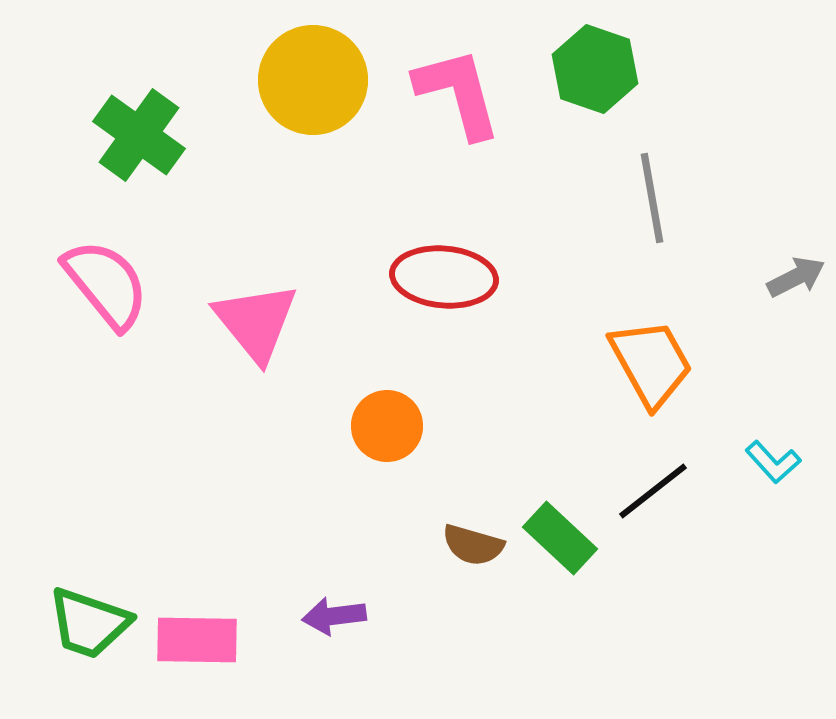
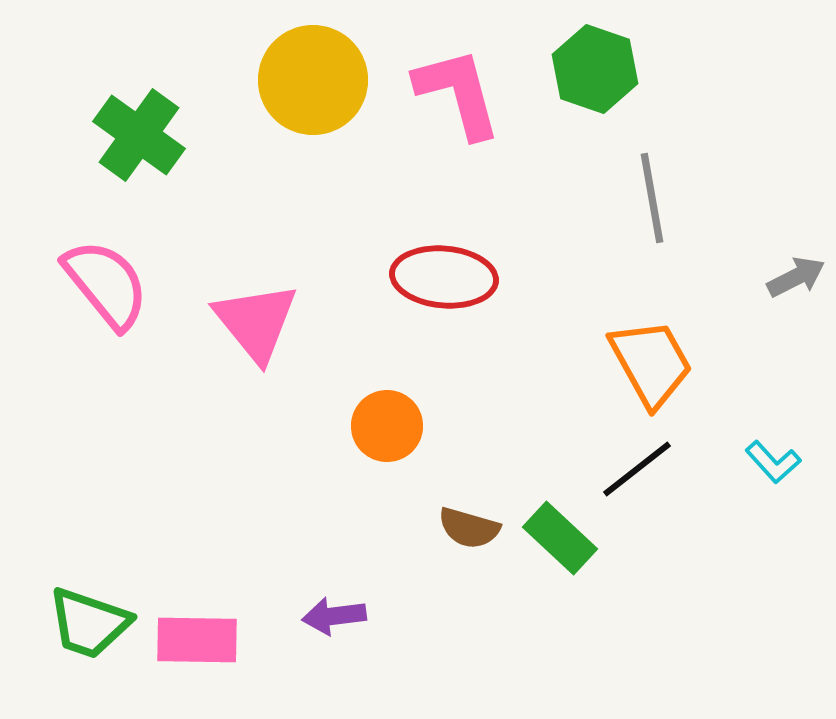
black line: moved 16 px left, 22 px up
brown semicircle: moved 4 px left, 17 px up
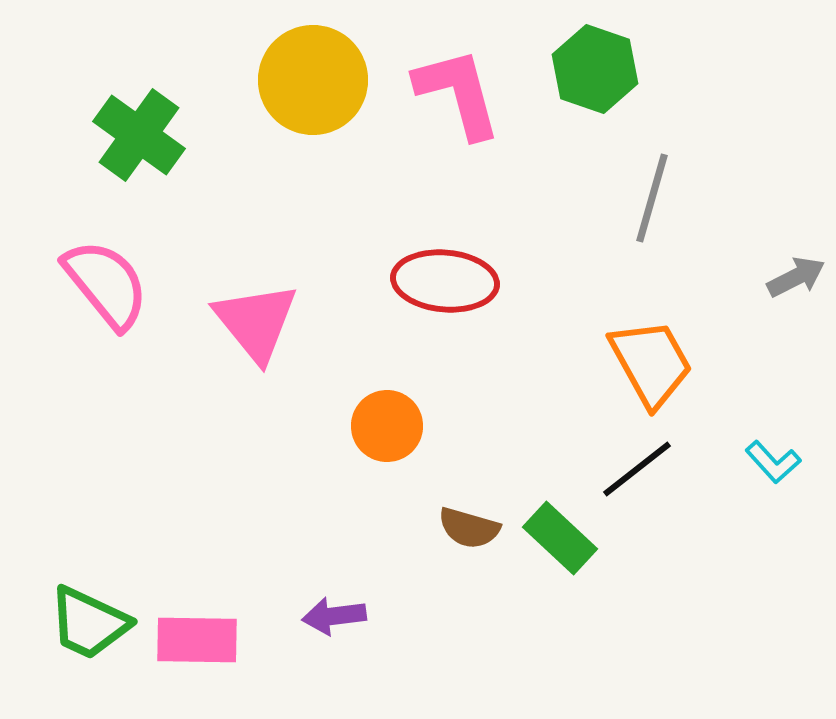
gray line: rotated 26 degrees clockwise
red ellipse: moved 1 px right, 4 px down
green trapezoid: rotated 6 degrees clockwise
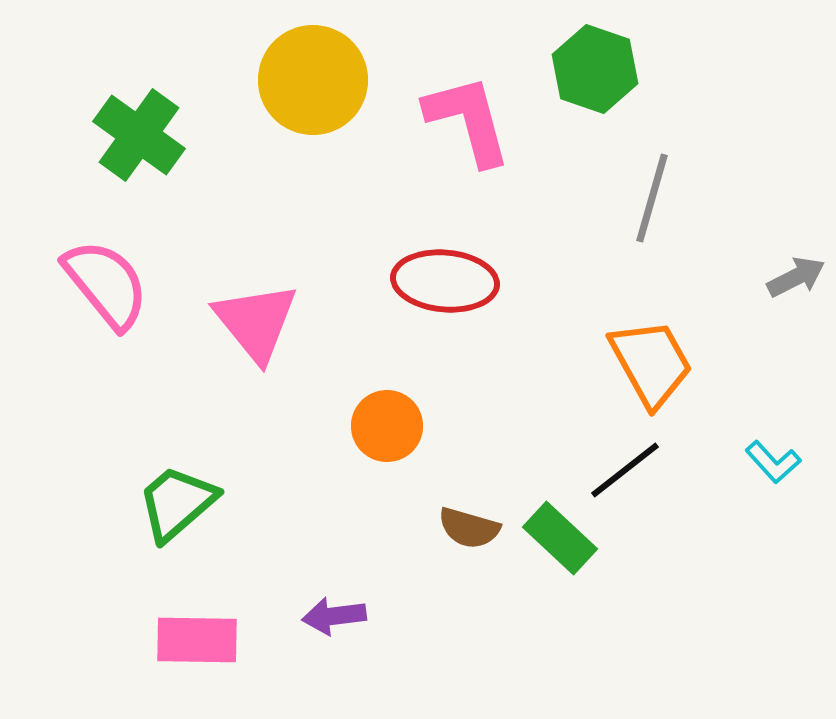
pink L-shape: moved 10 px right, 27 px down
black line: moved 12 px left, 1 px down
green trapezoid: moved 88 px right, 120 px up; rotated 114 degrees clockwise
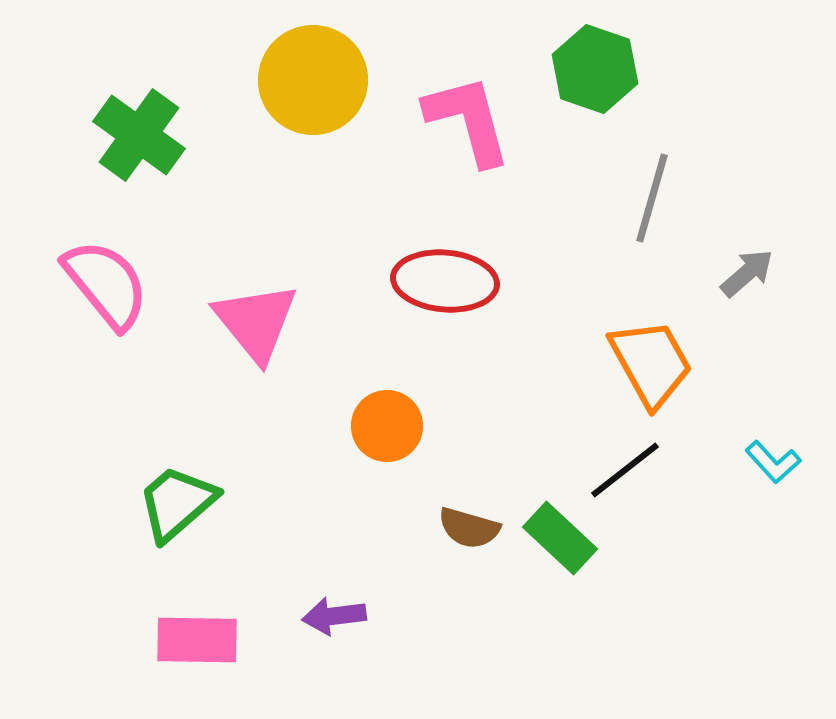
gray arrow: moved 49 px left, 4 px up; rotated 14 degrees counterclockwise
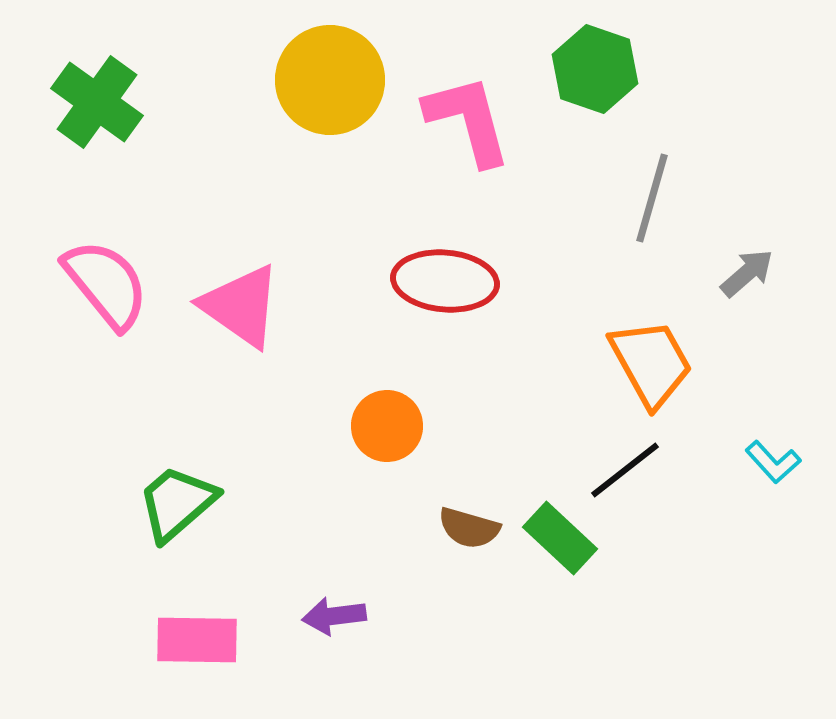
yellow circle: moved 17 px right
green cross: moved 42 px left, 33 px up
pink triangle: moved 15 px left, 16 px up; rotated 16 degrees counterclockwise
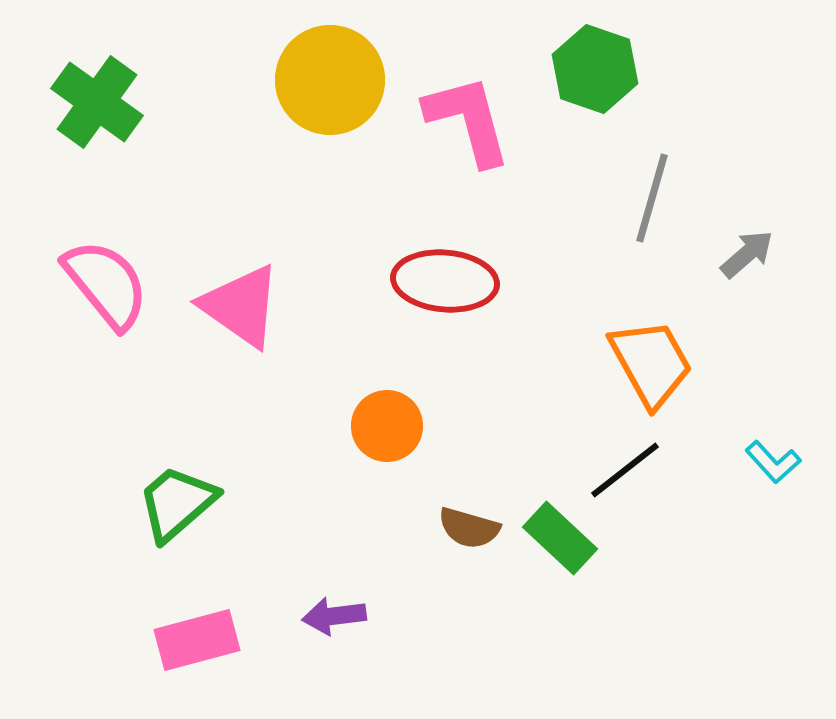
gray arrow: moved 19 px up
pink rectangle: rotated 16 degrees counterclockwise
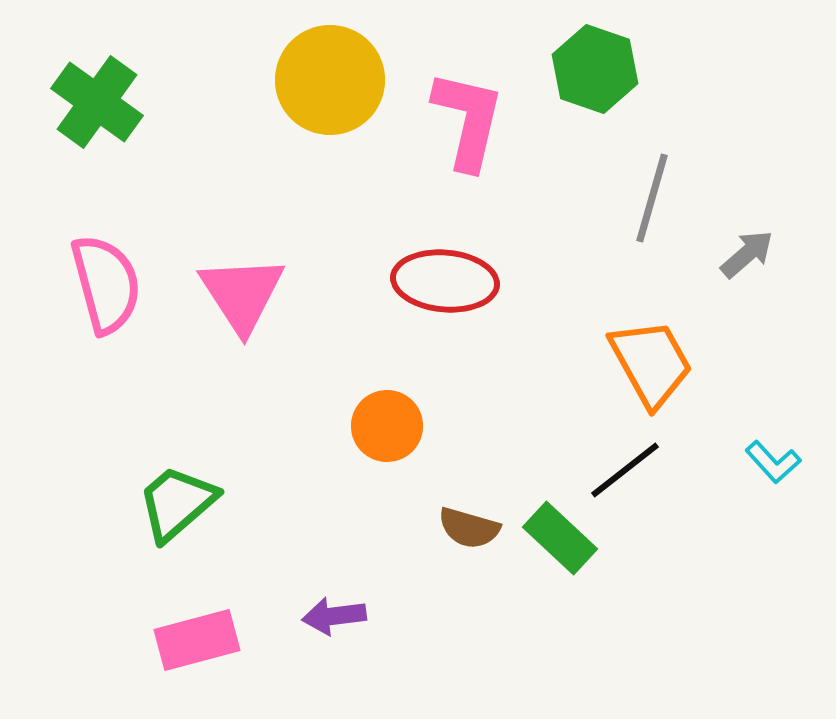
pink L-shape: rotated 28 degrees clockwise
pink semicircle: rotated 24 degrees clockwise
pink triangle: moved 1 px right, 12 px up; rotated 22 degrees clockwise
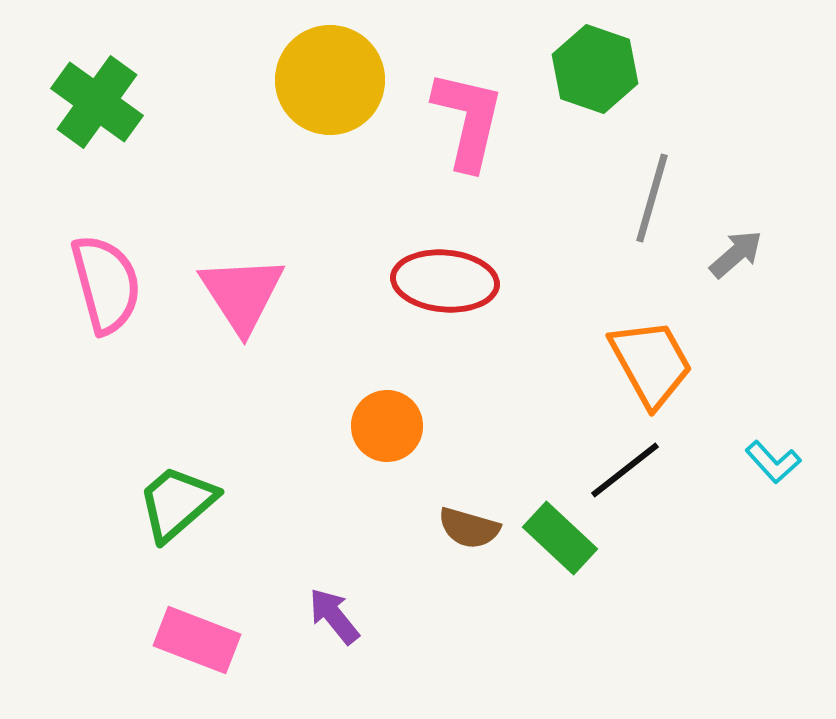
gray arrow: moved 11 px left
purple arrow: rotated 58 degrees clockwise
pink rectangle: rotated 36 degrees clockwise
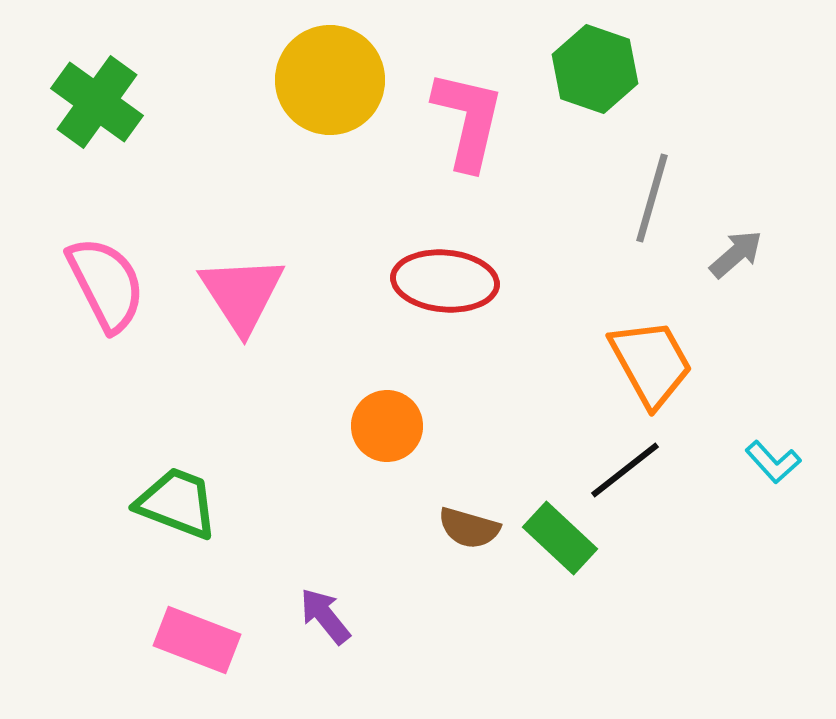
pink semicircle: rotated 12 degrees counterclockwise
green trapezoid: rotated 62 degrees clockwise
purple arrow: moved 9 px left
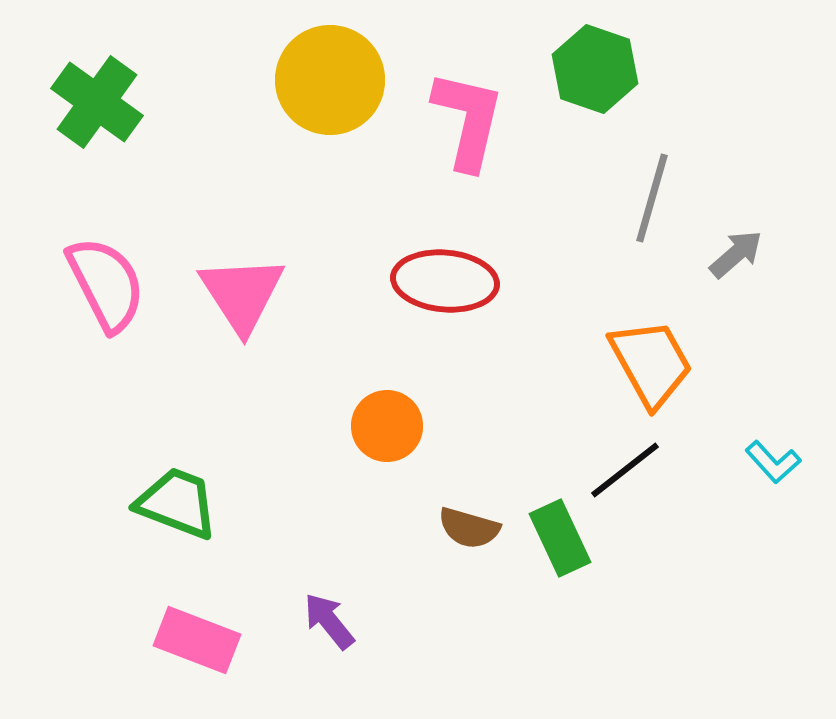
green rectangle: rotated 22 degrees clockwise
purple arrow: moved 4 px right, 5 px down
